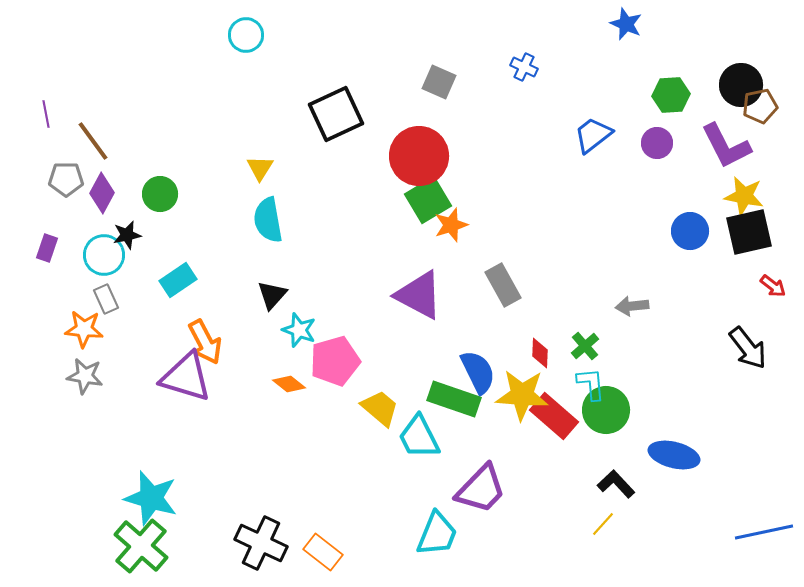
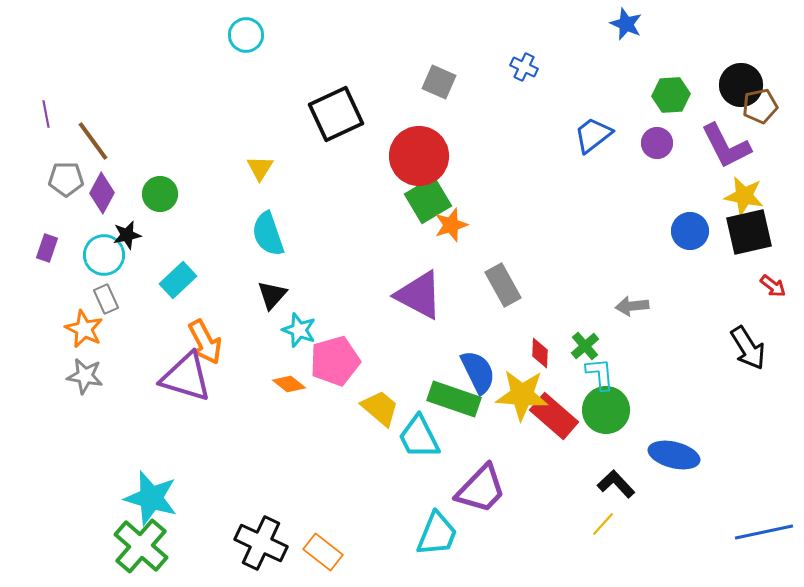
cyan semicircle at (268, 220): moved 14 px down; rotated 9 degrees counterclockwise
cyan rectangle at (178, 280): rotated 9 degrees counterclockwise
orange star at (84, 329): rotated 21 degrees clockwise
black arrow at (748, 348): rotated 6 degrees clockwise
cyan L-shape at (591, 384): moved 9 px right, 10 px up
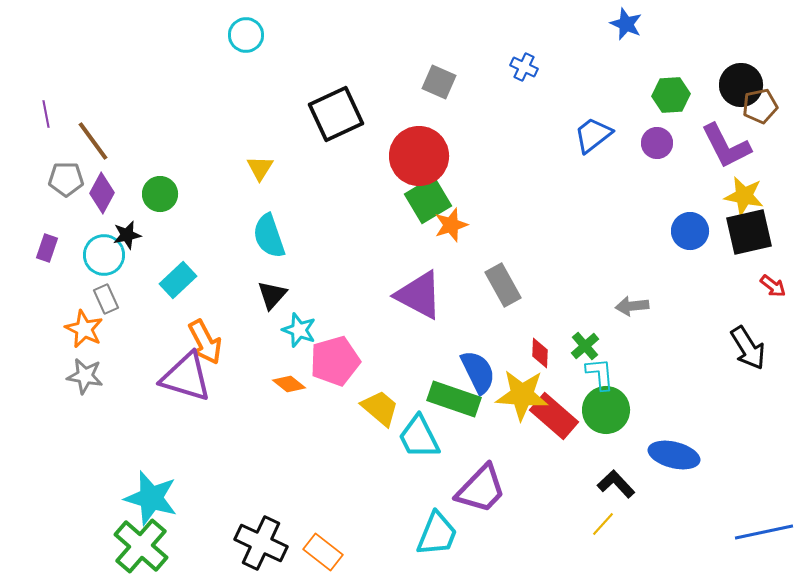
cyan semicircle at (268, 234): moved 1 px right, 2 px down
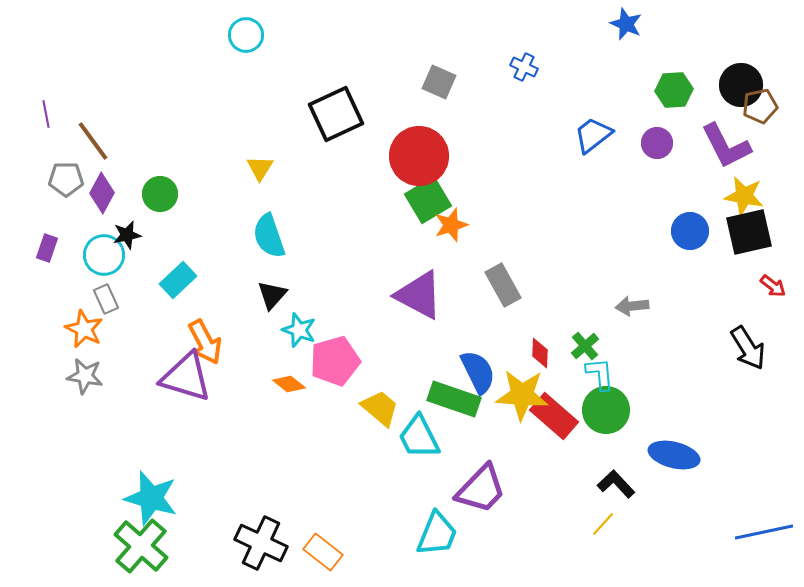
green hexagon at (671, 95): moved 3 px right, 5 px up
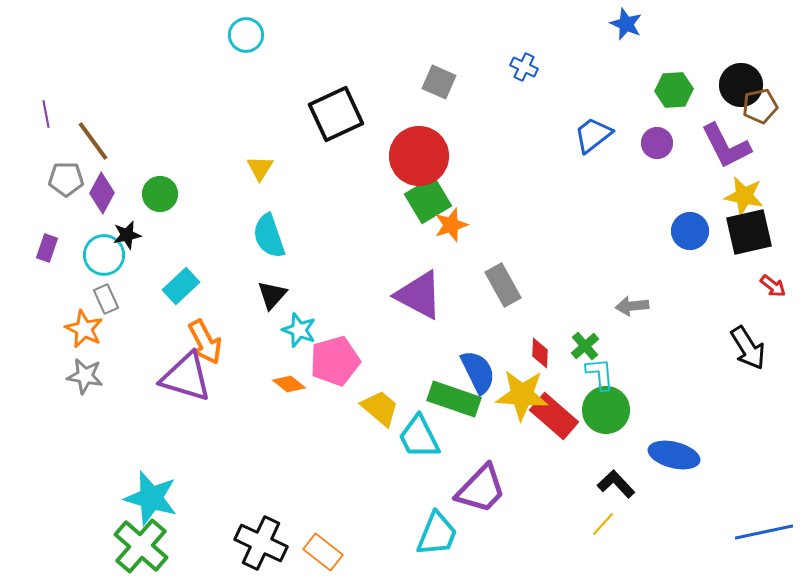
cyan rectangle at (178, 280): moved 3 px right, 6 px down
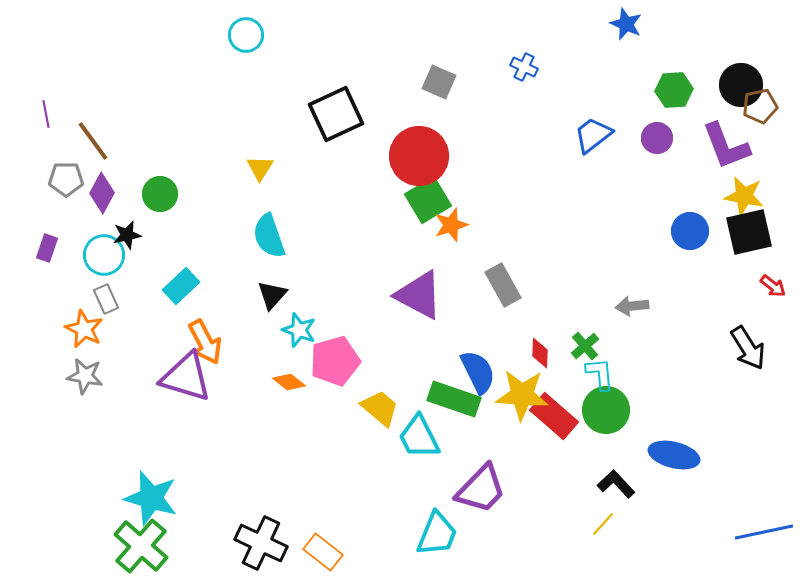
purple circle at (657, 143): moved 5 px up
purple L-shape at (726, 146): rotated 6 degrees clockwise
orange diamond at (289, 384): moved 2 px up
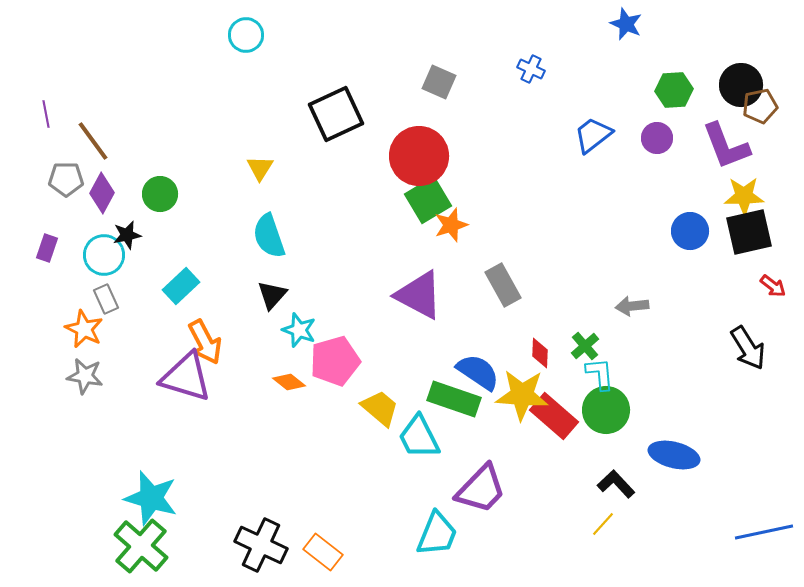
blue cross at (524, 67): moved 7 px right, 2 px down
yellow star at (744, 196): rotated 12 degrees counterclockwise
blue semicircle at (478, 372): rotated 30 degrees counterclockwise
black cross at (261, 543): moved 2 px down
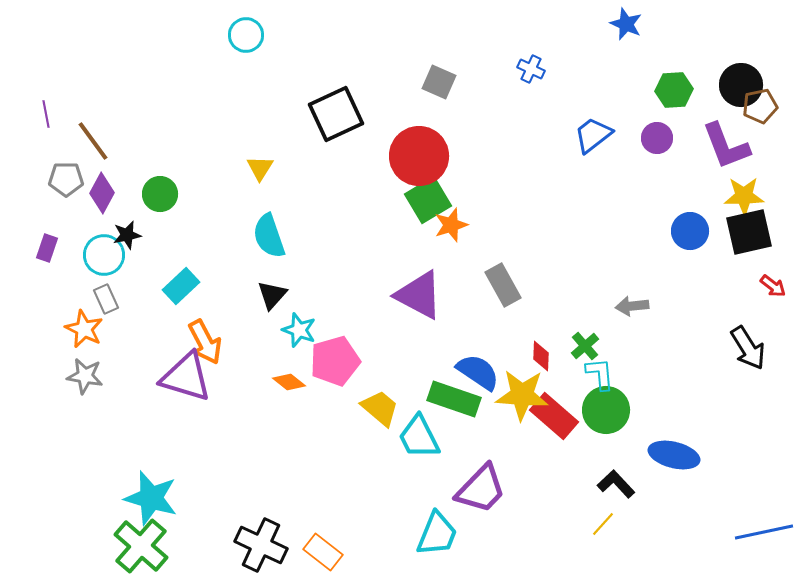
red diamond at (540, 353): moved 1 px right, 3 px down
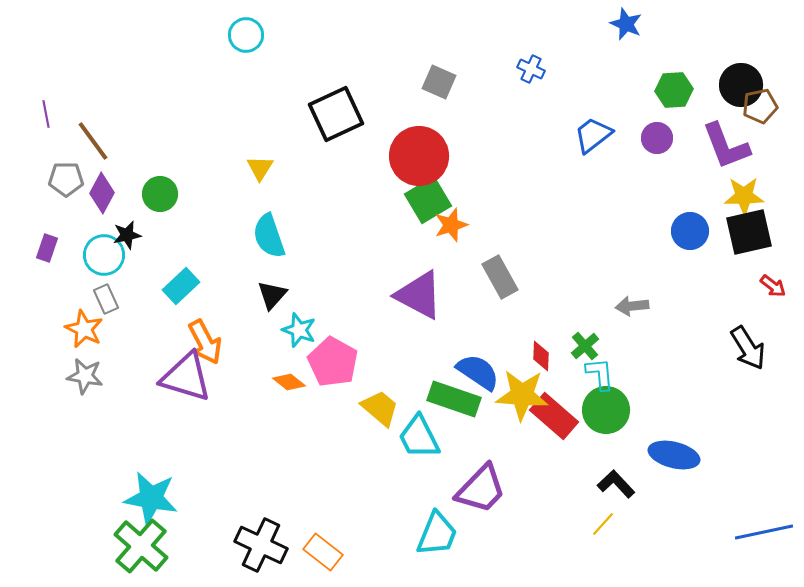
gray rectangle at (503, 285): moved 3 px left, 8 px up
pink pentagon at (335, 361): moved 2 px left, 1 px down; rotated 27 degrees counterclockwise
cyan star at (151, 498): rotated 6 degrees counterclockwise
